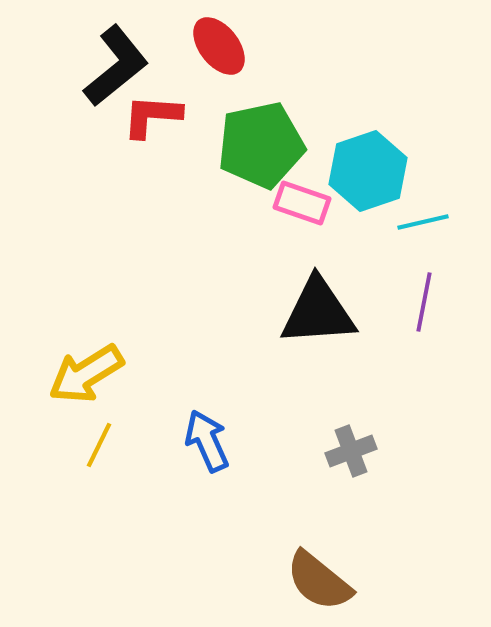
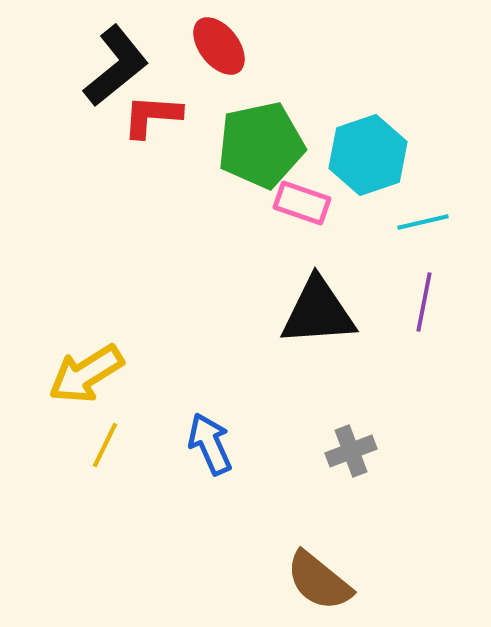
cyan hexagon: moved 16 px up
blue arrow: moved 3 px right, 3 px down
yellow line: moved 6 px right
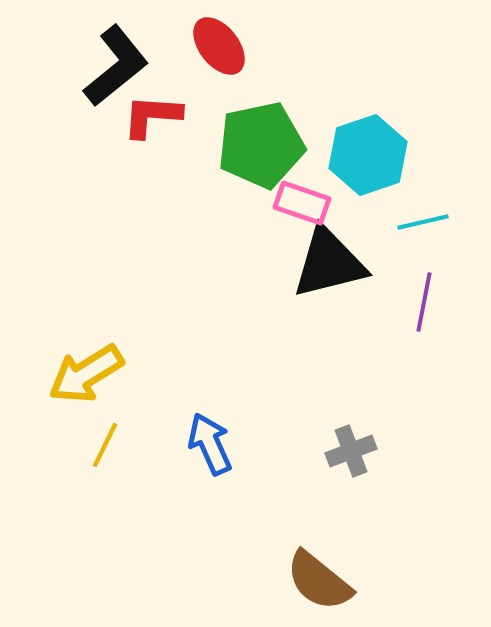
black triangle: moved 11 px right, 49 px up; rotated 10 degrees counterclockwise
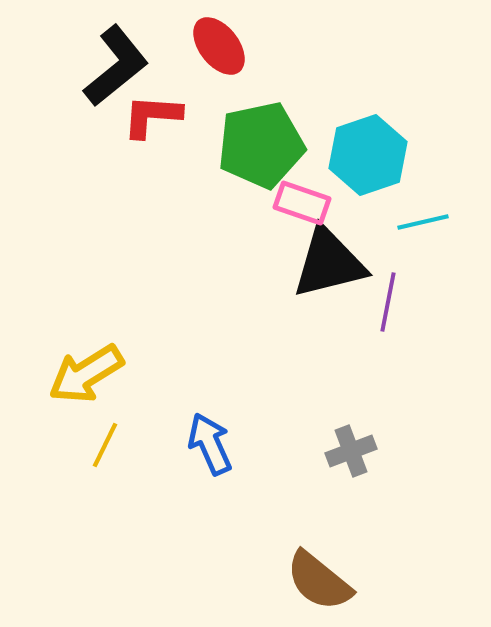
purple line: moved 36 px left
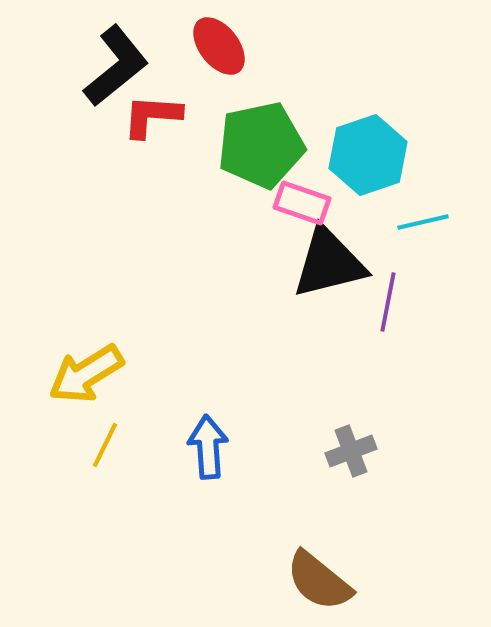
blue arrow: moved 2 px left, 3 px down; rotated 20 degrees clockwise
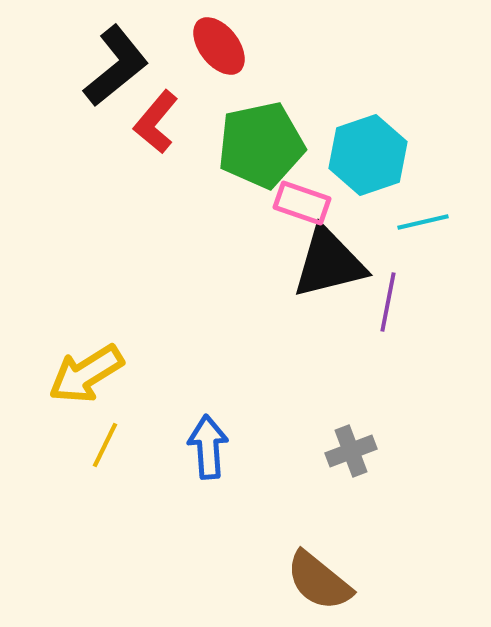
red L-shape: moved 4 px right, 6 px down; rotated 54 degrees counterclockwise
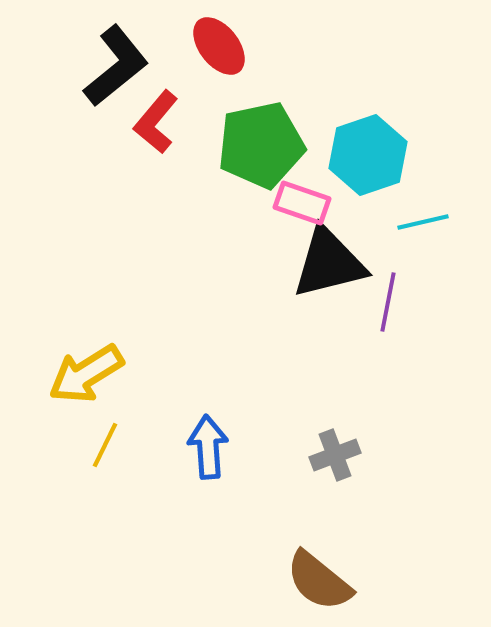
gray cross: moved 16 px left, 4 px down
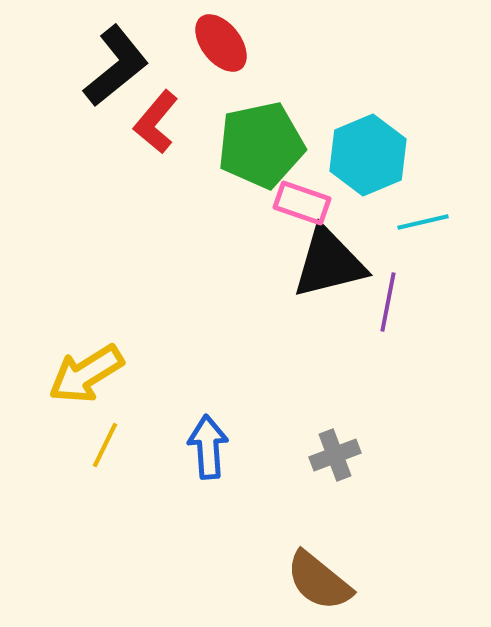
red ellipse: moved 2 px right, 3 px up
cyan hexagon: rotated 4 degrees counterclockwise
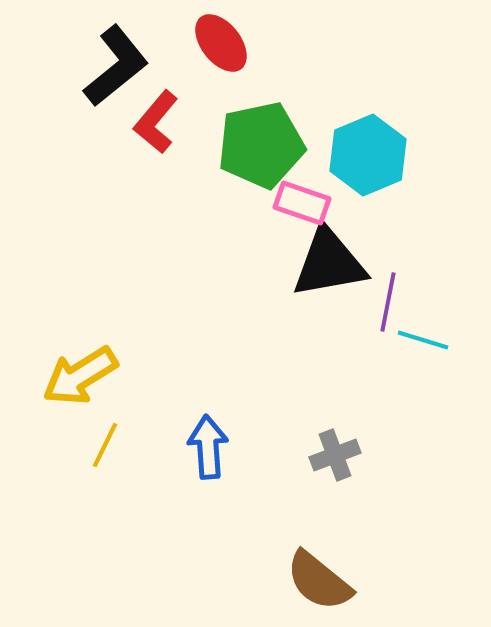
cyan line: moved 118 px down; rotated 30 degrees clockwise
black triangle: rotated 4 degrees clockwise
yellow arrow: moved 6 px left, 2 px down
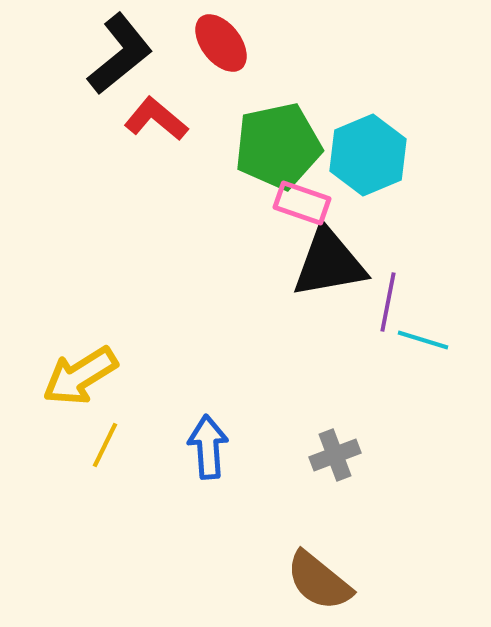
black L-shape: moved 4 px right, 12 px up
red L-shape: moved 3 px up; rotated 90 degrees clockwise
green pentagon: moved 17 px right, 1 px down
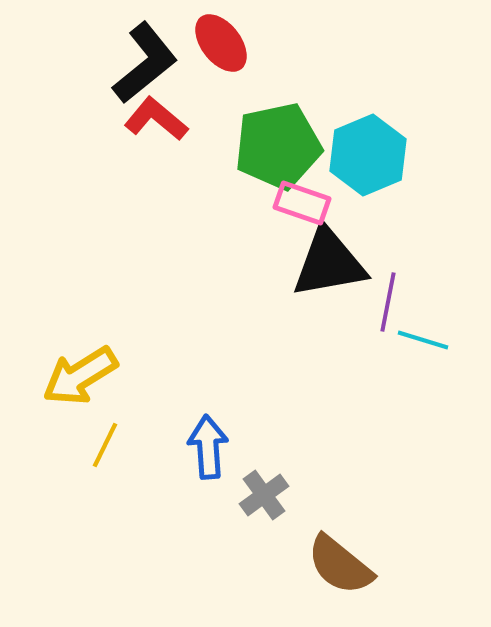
black L-shape: moved 25 px right, 9 px down
gray cross: moved 71 px left, 40 px down; rotated 15 degrees counterclockwise
brown semicircle: moved 21 px right, 16 px up
